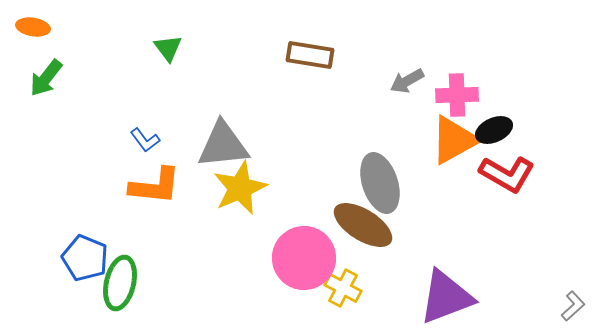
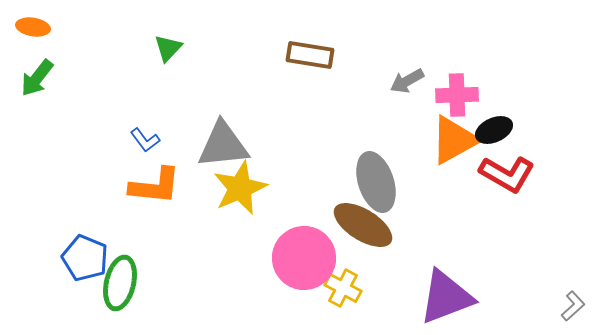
green triangle: rotated 20 degrees clockwise
green arrow: moved 9 px left
gray ellipse: moved 4 px left, 1 px up
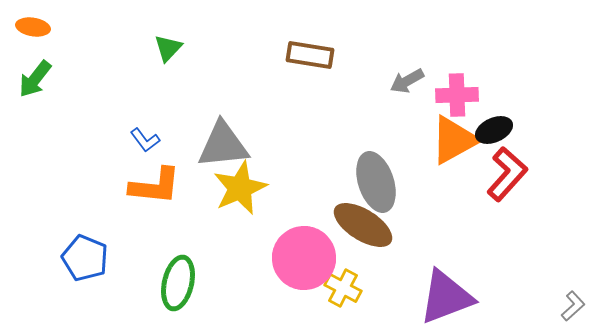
green arrow: moved 2 px left, 1 px down
red L-shape: rotated 78 degrees counterclockwise
green ellipse: moved 58 px right
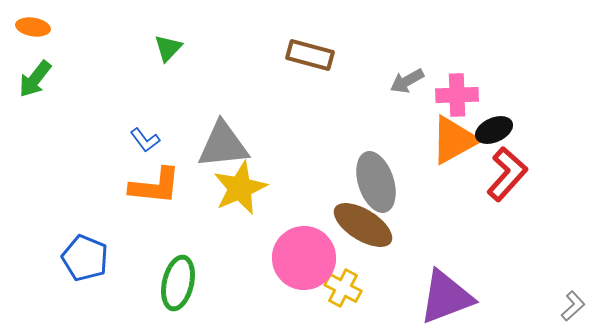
brown rectangle: rotated 6 degrees clockwise
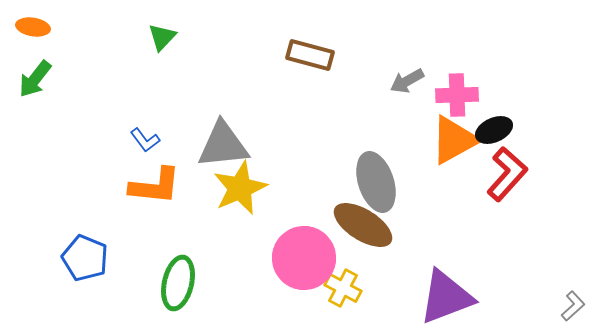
green triangle: moved 6 px left, 11 px up
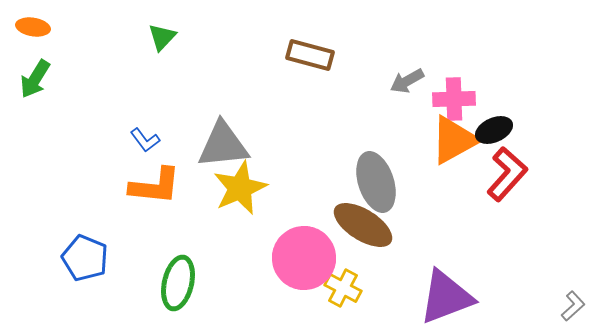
green arrow: rotated 6 degrees counterclockwise
pink cross: moved 3 px left, 4 px down
